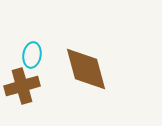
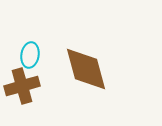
cyan ellipse: moved 2 px left
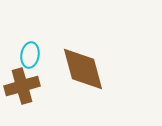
brown diamond: moved 3 px left
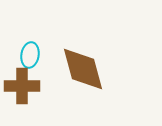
brown cross: rotated 16 degrees clockwise
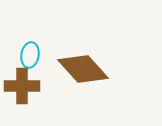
brown diamond: rotated 27 degrees counterclockwise
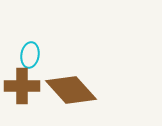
brown diamond: moved 12 px left, 21 px down
